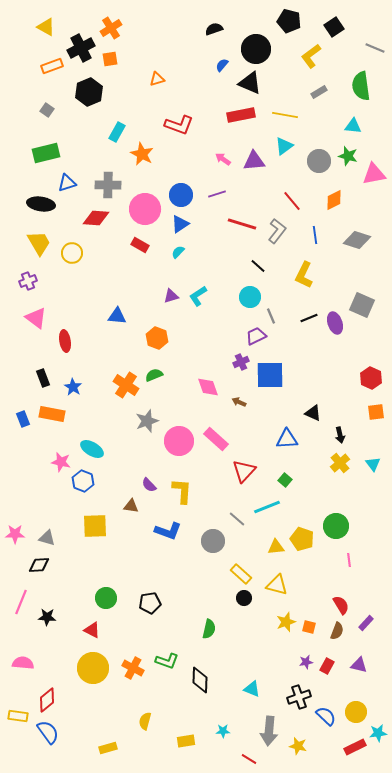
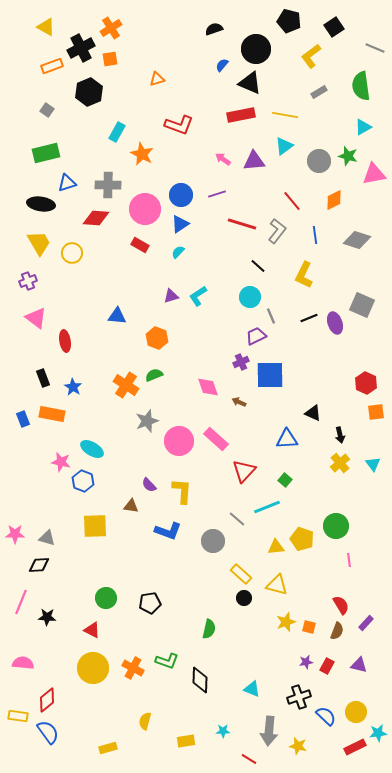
cyan triangle at (353, 126): moved 10 px right, 1 px down; rotated 36 degrees counterclockwise
red hexagon at (371, 378): moved 5 px left, 5 px down
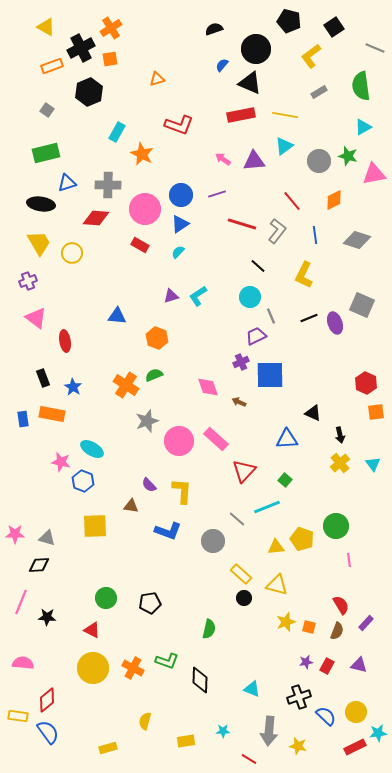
blue rectangle at (23, 419): rotated 14 degrees clockwise
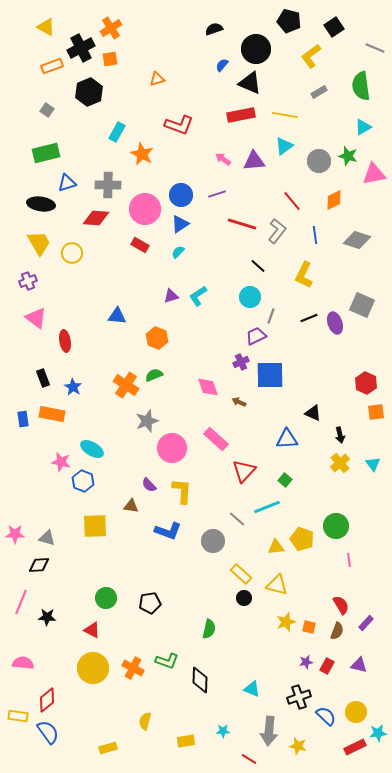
gray line at (271, 316): rotated 42 degrees clockwise
pink circle at (179, 441): moved 7 px left, 7 px down
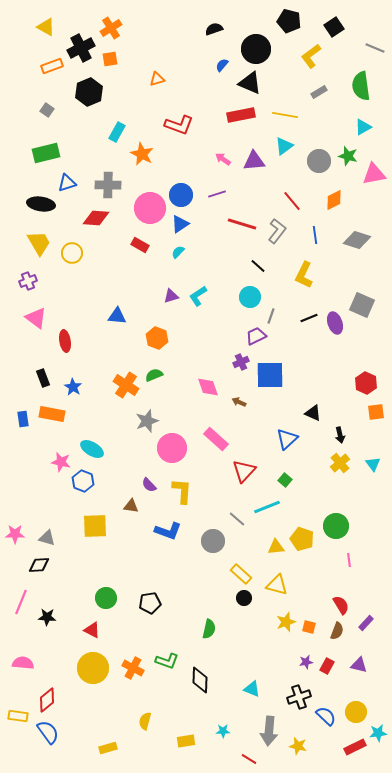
pink circle at (145, 209): moved 5 px right, 1 px up
blue triangle at (287, 439): rotated 40 degrees counterclockwise
